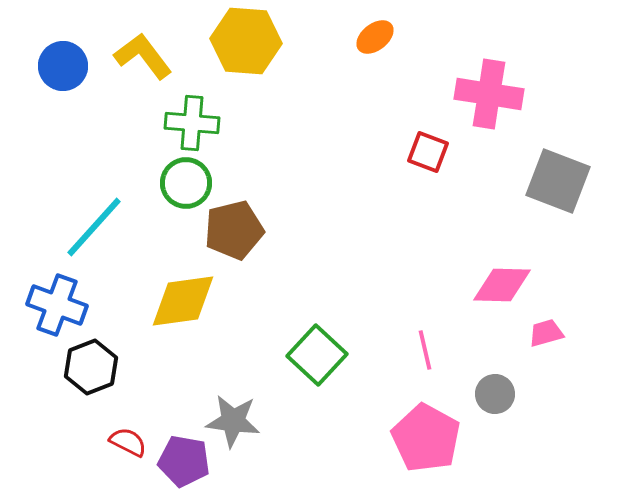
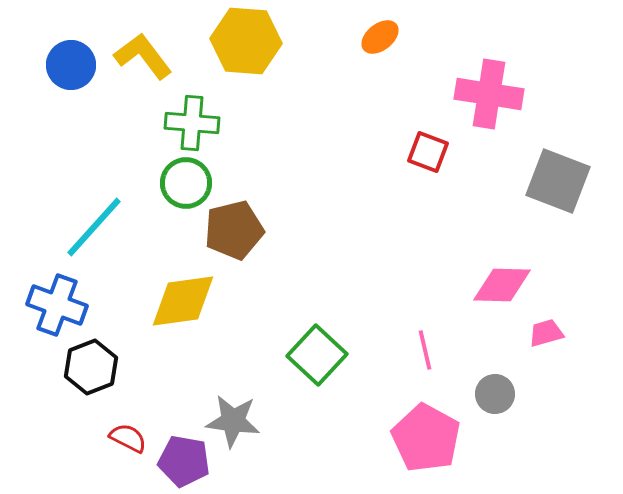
orange ellipse: moved 5 px right
blue circle: moved 8 px right, 1 px up
red semicircle: moved 4 px up
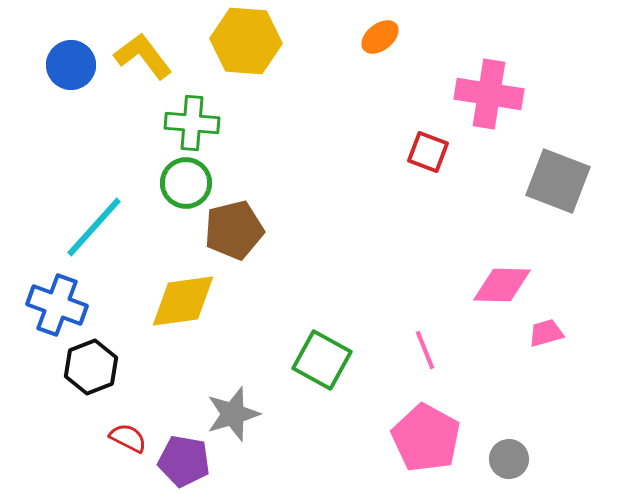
pink line: rotated 9 degrees counterclockwise
green square: moved 5 px right, 5 px down; rotated 14 degrees counterclockwise
gray circle: moved 14 px right, 65 px down
gray star: moved 7 px up; rotated 24 degrees counterclockwise
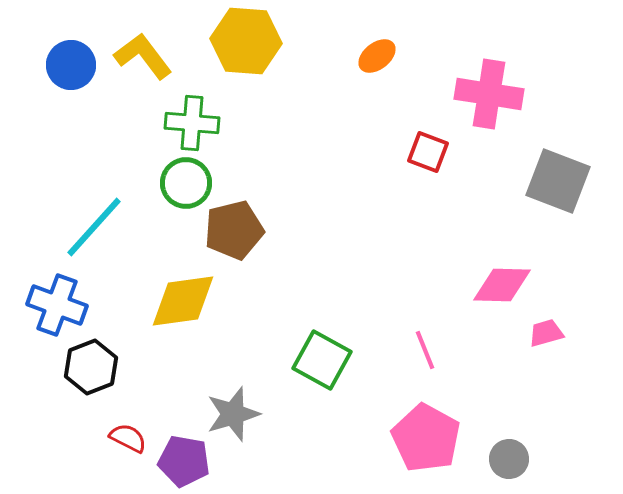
orange ellipse: moved 3 px left, 19 px down
